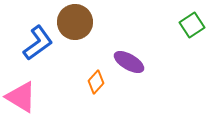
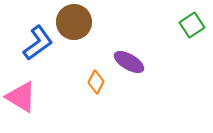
brown circle: moved 1 px left
orange diamond: rotated 15 degrees counterclockwise
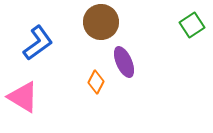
brown circle: moved 27 px right
purple ellipse: moved 5 px left; rotated 36 degrees clockwise
pink triangle: moved 2 px right
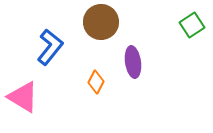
blue L-shape: moved 12 px right, 4 px down; rotated 15 degrees counterclockwise
purple ellipse: moved 9 px right; rotated 16 degrees clockwise
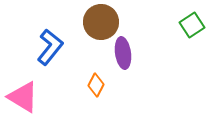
purple ellipse: moved 10 px left, 9 px up
orange diamond: moved 3 px down
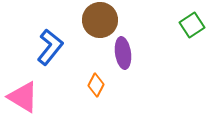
brown circle: moved 1 px left, 2 px up
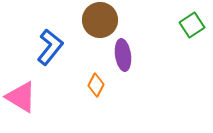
purple ellipse: moved 2 px down
pink triangle: moved 2 px left
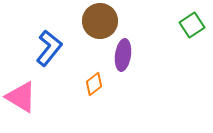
brown circle: moved 1 px down
blue L-shape: moved 1 px left, 1 px down
purple ellipse: rotated 16 degrees clockwise
orange diamond: moved 2 px left, 1 px up; rotated 25 degrees clockwise
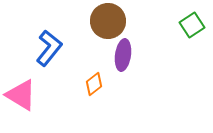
brown circle: moved 8 px right
pink triangle: moved 2 px up
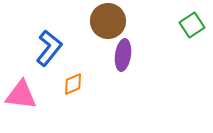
orange diamond: moved 21 px left; rotated 15 degrees clockwise
pink triangle: rotated 24 degrees counterclockwise
